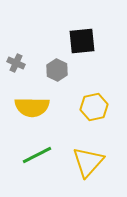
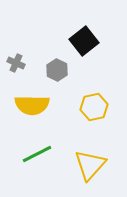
black square: moved 2 px right; rotated 32 degrees counterclockwise
yellow semicircle: moved 2 px up
green line: moved 1 px up
yellow triangle: moved 2 px right, 3 px down
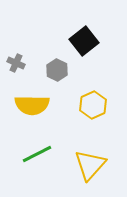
yellow hexagon: moved 1 px left, 2 px up; rotated 12 degrees counterclockwise
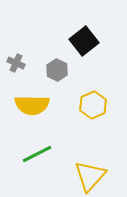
yellow triangle: moved 11 px down
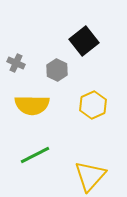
green line: moved 2 px left, 1 px down
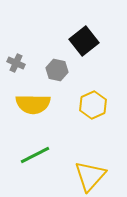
gray hexagon: rotated 15 degrees counterclockwise
yellow semicircle: moved 1 px right, 1 px up
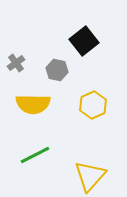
gray cross: rotated 30 degrees clockwise
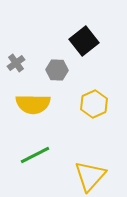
gray hexagon: rotated 10 degrees counterclockwise
yellow hexagon: moved 1 px right, 1 px up
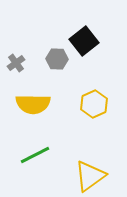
gray hexagon: moved 11 px up
yellow triangle: rotated 12 degrees clockwise
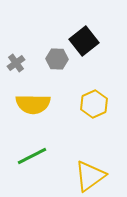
green line: moved 3 px left, 1 px down
